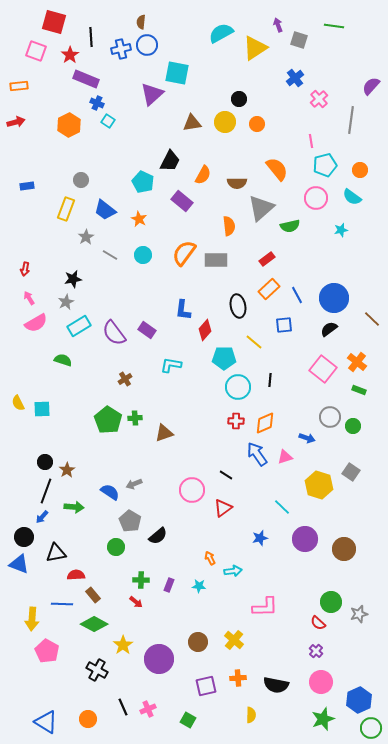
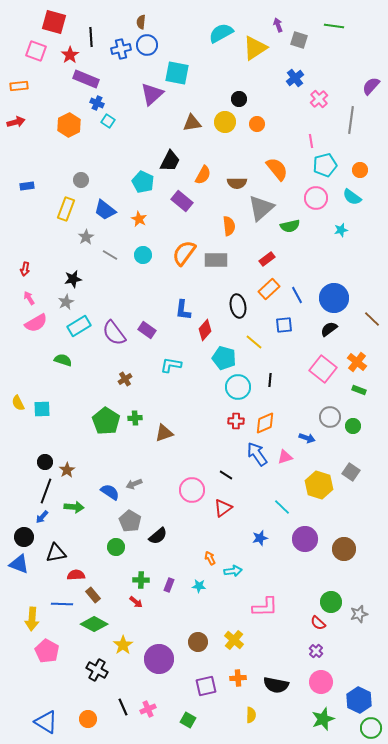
cyan pentagon at (224, 358): rotated 15 degrees clockwise
green pentagon at (108, 420): moved 2 px left, 1 px down
blue hexagon at (359, 700): rotated 10 degrees counterclockwise
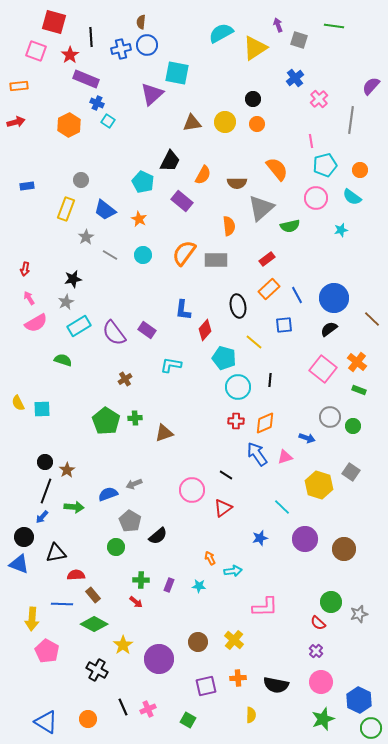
black circle at (239, 99): moved 14 px right
blue semicircle at (110, 492): moved 2 px left, 2 px down; rotated 54 degrees counterclockwise
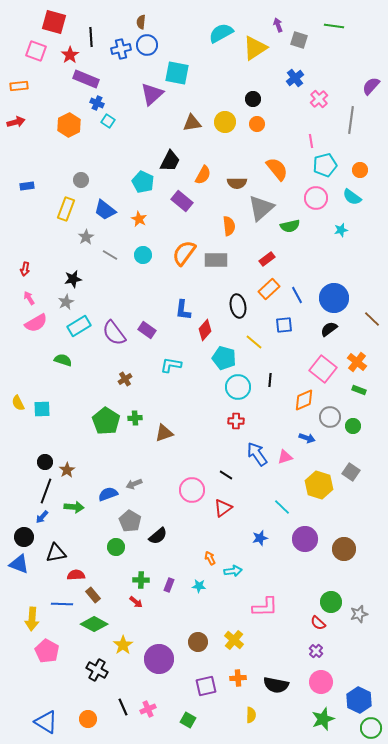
orange diamond at (265, 423): moved 39 px right, 23 px up
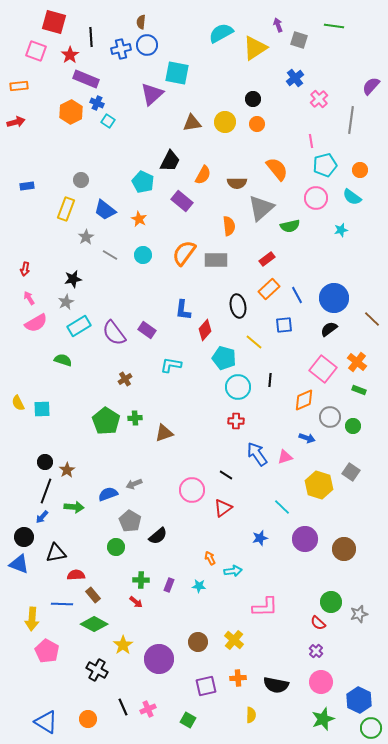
orange hexagon at (69, 125): moved 2 px right, 13 px up
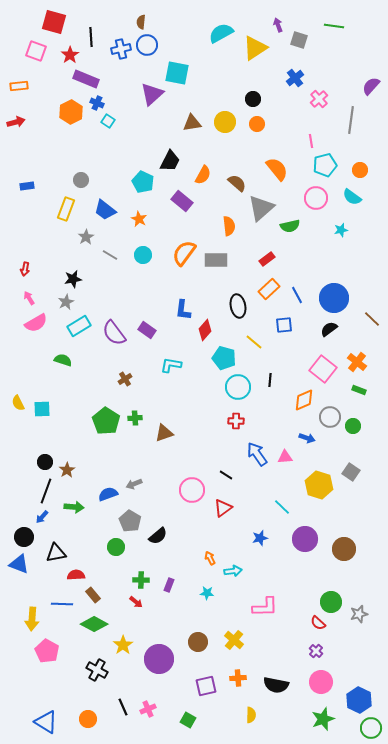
brown semicircle at (237, 183): rotated 138 degrees counterclockwise
pink triangle at (285, 457): rotated 14 degrees clockwise
cyan star at (199, 586): moved 8 px right, 7 px down
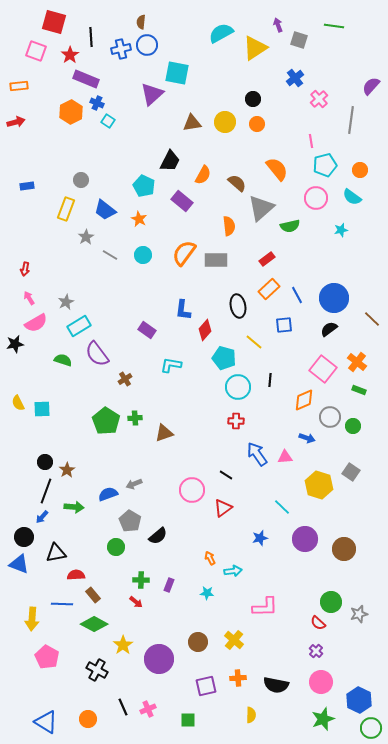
cyan pentagon at (143, 182): moved 1 px right, 4 px down
black star at (73, 279): moved 58 px left, 65 px down
purple semicircle at (114, 333): moved 17 px left, 21 px down
pink pentagon at (47, 651): moved 6 px down
green square at (188, 720): rotated 28 degrees counterclockwise
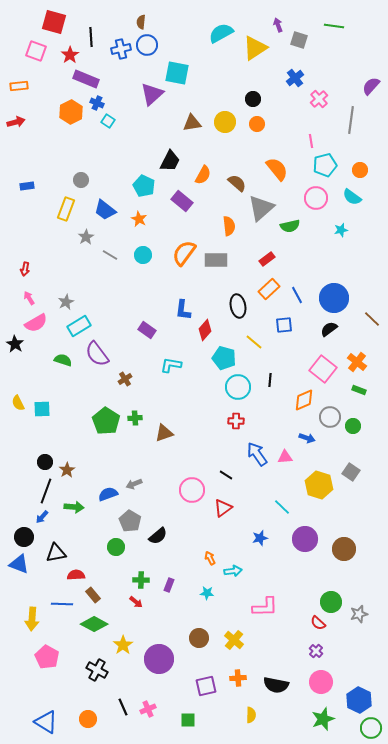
black star at (15, 344): rotated 30 degrees counterclockwise
brown circle at (198, 642): moved 1 px right, 4 px up
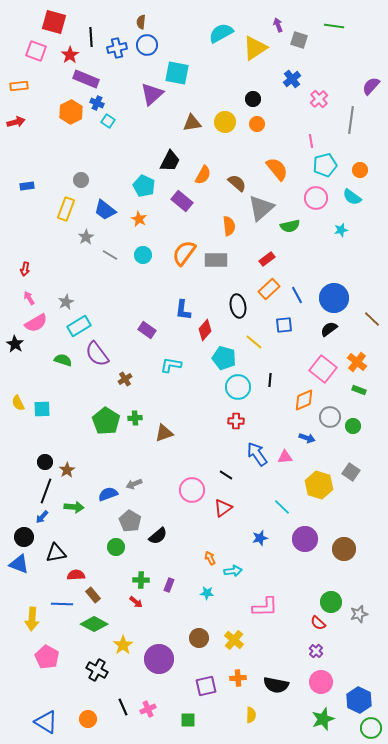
blue cross at (121, 49): moved 4 px left, 1 px up
blue cross at (295, 78): moved 3 px left, 1 px down
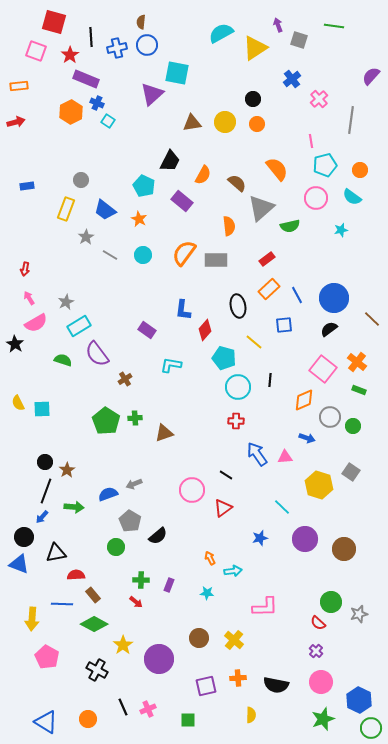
purple semicircle at (371, 86): moved 10 px up
